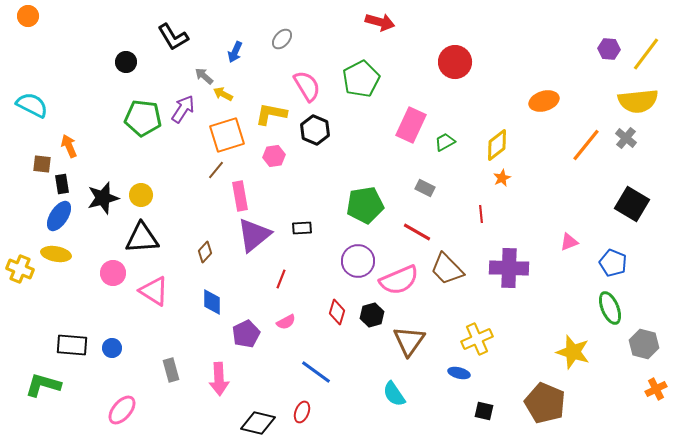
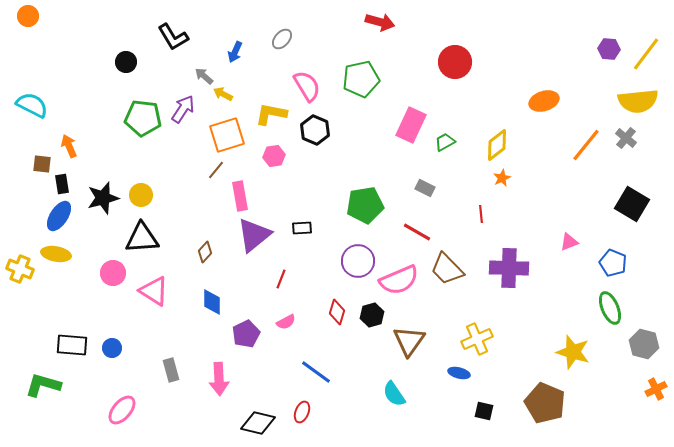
green pentagon at (361, 79): rotated 15 degrees clockwise
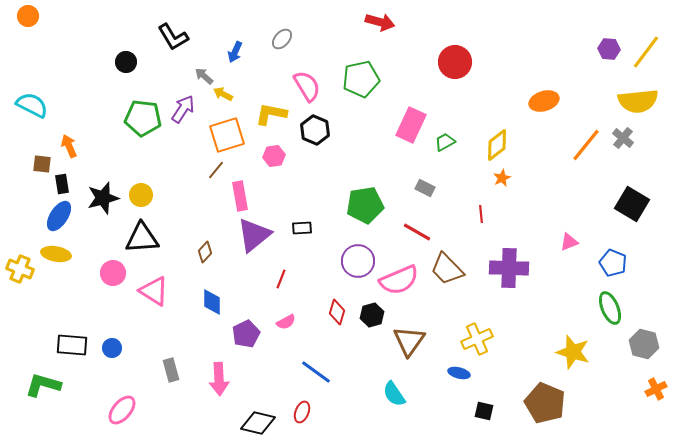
yellow line at (646, 54): moved 2 px up
gray cross at (626, 138): moved 3 px left
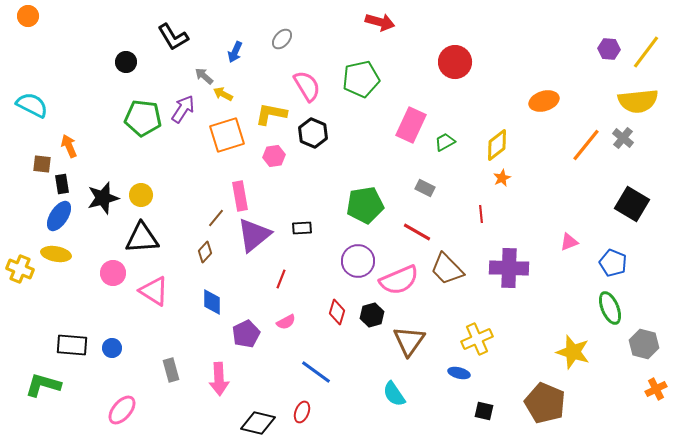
black hexagon at (315, 130): moved 2 px left, 3 px down
brown line at (216, 170): moved 48 px down
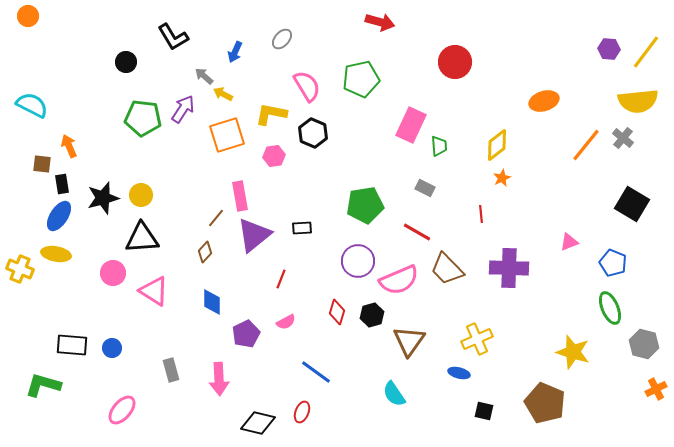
green trapezoid at (445, 142): moved 6 px left, 4 px down; rotated 115 degrees clockwise
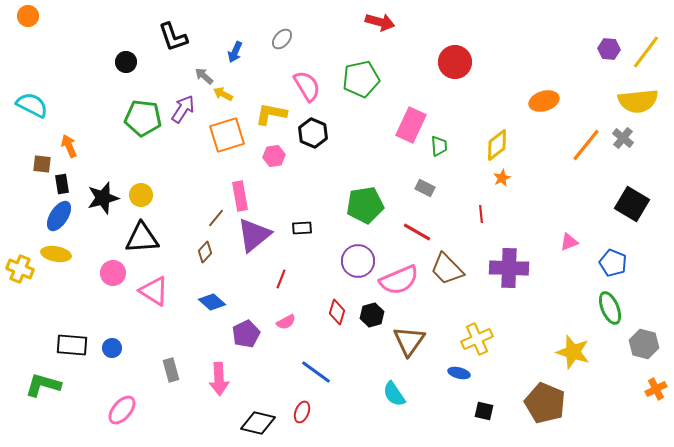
black L-shape at (173, 37): rotated 12 degrees clockwise
blue diamond at (212, 302): rotated 48 degrees counterclockwise
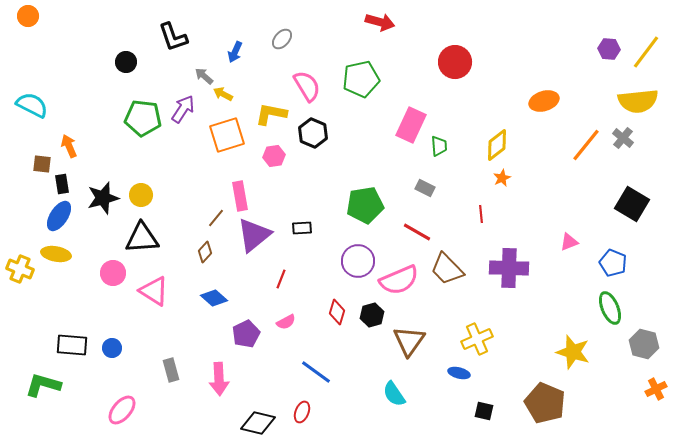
blue diamond at (212, 302): moved 2 px right, 4 px up
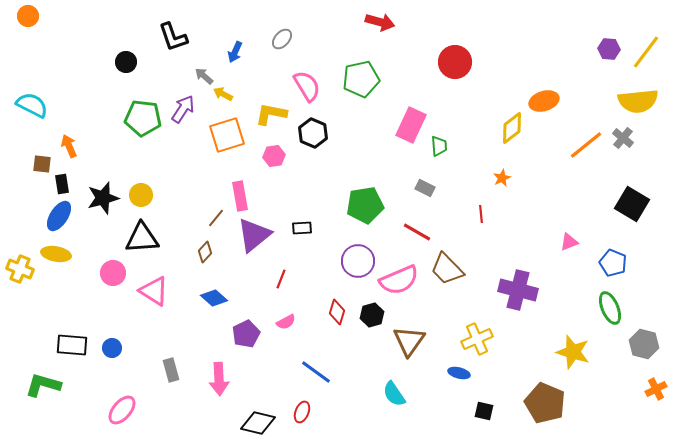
yellow diamond at (497, 145): moved 15 px right, 17 px up
orange line at (586, 145): rotated 12 degrees clockwise
purple cross at (509, 268): moved 9 px right, 22 px down; rotated 12 degrees clockwise
